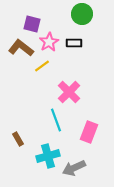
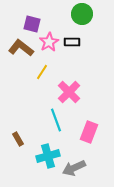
black rectangle: moved 2 px left, 1 px up
yellow line: moved 6 px down; rotated 21 degrees counterclockwise
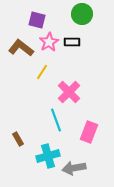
purple square: moved 5 px right, 4 px up
gray arrow: rotated 15 degrees clockwise
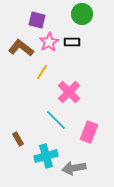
cyan line: rotated 25 degrees counterclockwise
cyan cross: moved 2 px left
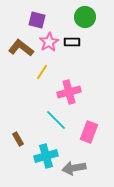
green circle: moved 3 px right, 3 px down
pink cross: rotated 30 degrees clockwise
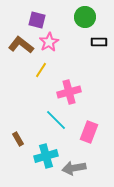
black rectangle: moved 27 px right
brown L-shape: moved 3 px up
yellow line: moved 1 px left, 2 px up
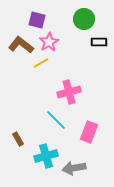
green circle: moved 1 px left, 2 px down
yellow line: moved 7 px up; rotated 28 degrees clockwise
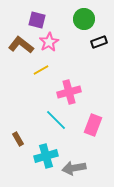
black rectangle: rotated 21 degrees counterclockwise
yellow line: moved 7 px down
pink rectangle: moved 4 px right, 7 px up
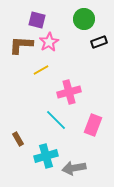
brown L-shape: rotated 35 degrees counterclockwise
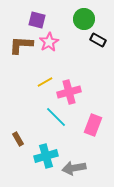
black rectangle: moved 1 px left, 2 px up; rotated 49 degrees clockwise
yellow line: moved 4 px right, 12 px down
cyan line: moved 3 px up
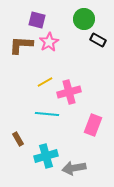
cyan line: moved 9 px left, 3 px up; rotated 40 degrees counterclockwise
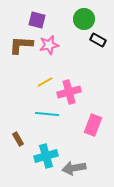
pink star: moved 3 px down; rotated 18 degrees clockwise
